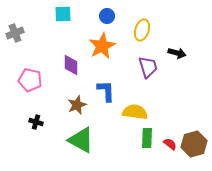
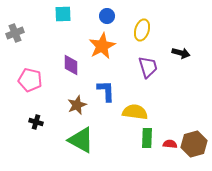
black arrow: moved 4 px right
red semicircle: rotated 32 degrees counterclockwise
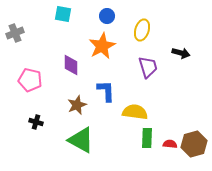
cyan square: rotated 12 degrees clockwise
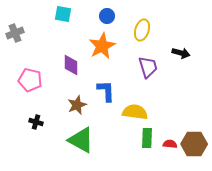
brown hexagon: rotated 15 degrees clockwise
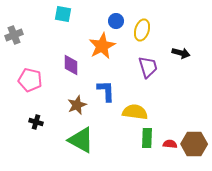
blue circle: moved 9 px right, 5 px down
gray cross: moved 1 px left, 2 px down
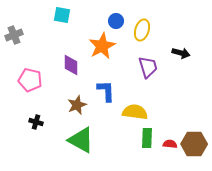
cyan square: moved 1 px left, 1 px down
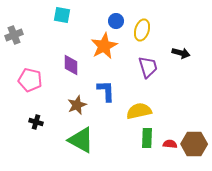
orange star: moved 2 px right
yellow semicircle: moved 4 px right, 1 px up; rotated 20 degrees counterclockwise
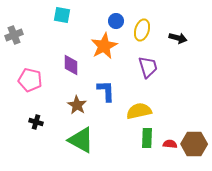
black arrow: moved 3 px left, 15 px up
brown star: rotated 18 degrees counterclockwise
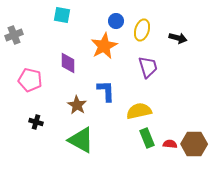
purple diamond: moved 3 px left, 2 px up
green rectangle: rotated 24 degrees counterclockwise
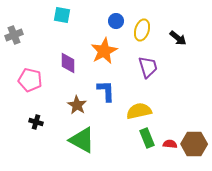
black arrow: rotated 24 degrees clockwise
orange star: moved 5 px down
green triangle: moved 1 px right
